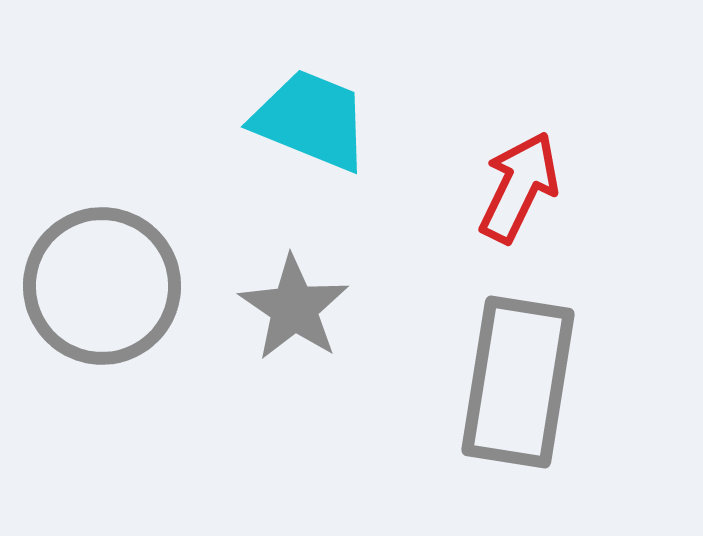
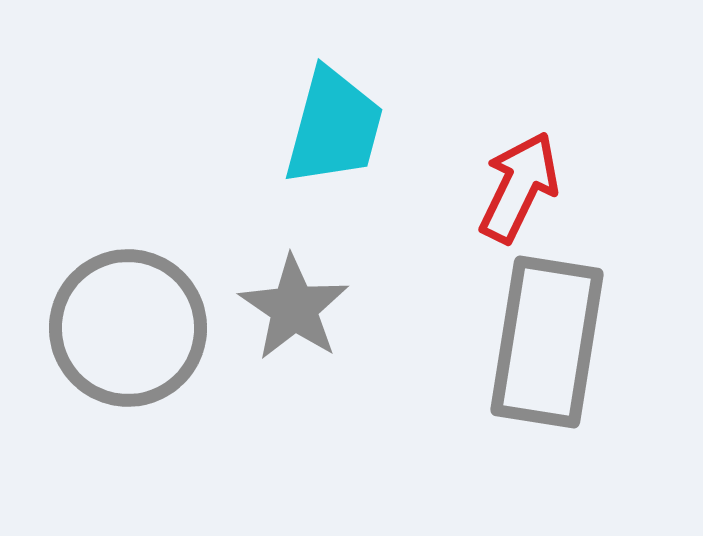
cyan trapezoid: moved 23 px right, 7 px down; rotated 83 degrees clockwise
gray circle: moved 26 px right, 42 px down
gray rectangle: moved 29 px right, 40 px up
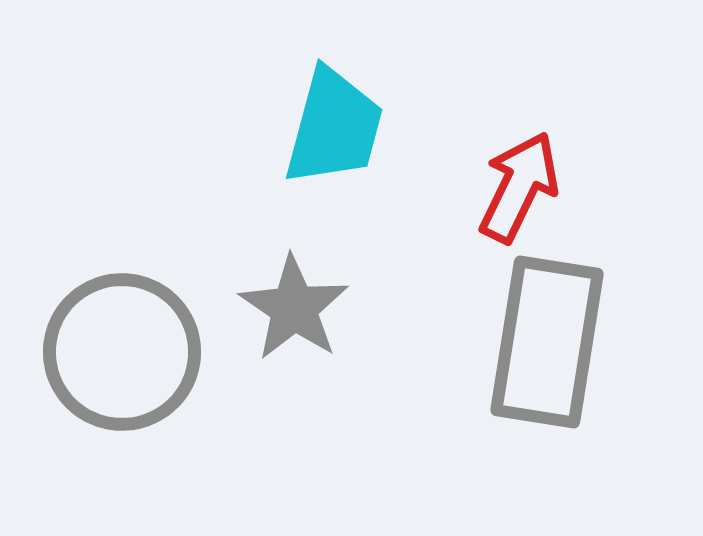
gray circle: moved 6 px left, 24 px down
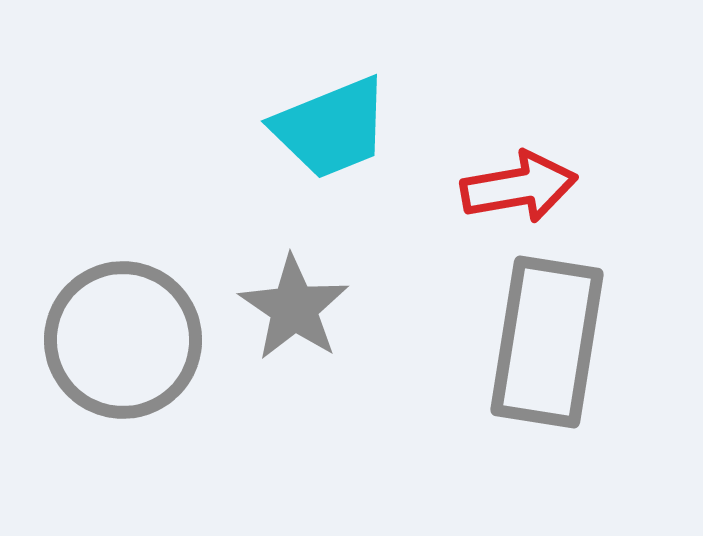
cyan trapezoid: moved 3 px left, 1 px down; rotated 53 degrees clockwise
red arrow: rotated 54 degrees clockwise
gray circle: moved 1 px right, 12 px up
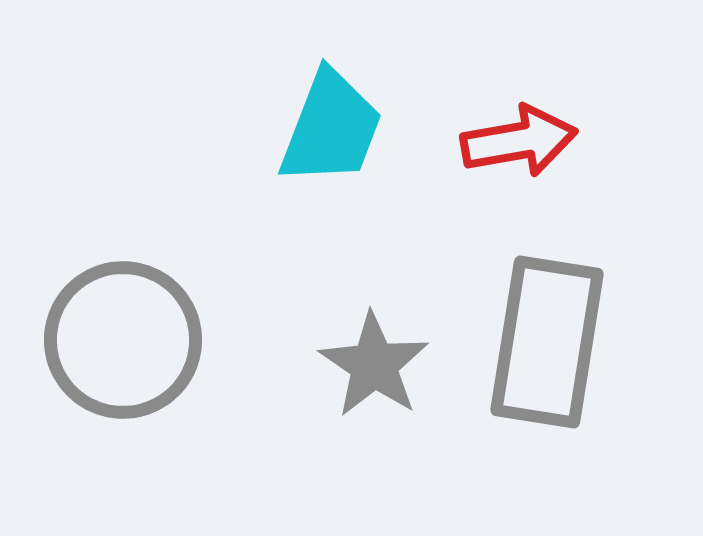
cyan trapezoid: rotated 47 degrees counterclockwise
red arrow: moved 46 px up
gray star: moved 80 px right, 57 px down
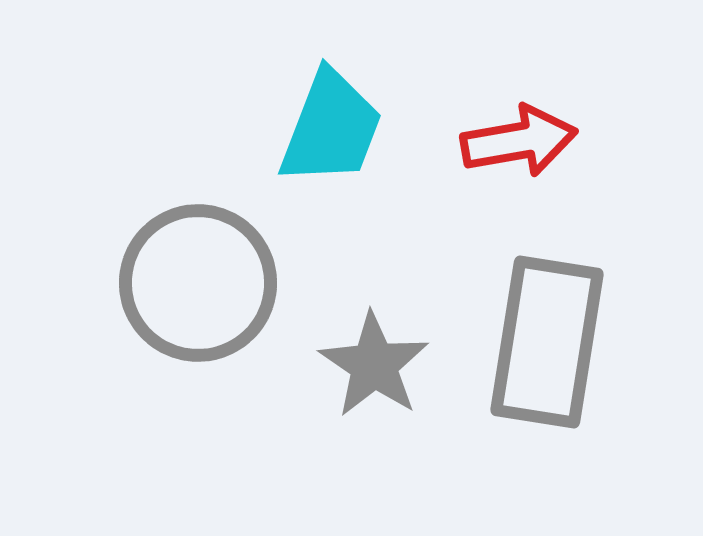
gray circle: moved 75 px right, 57 px up
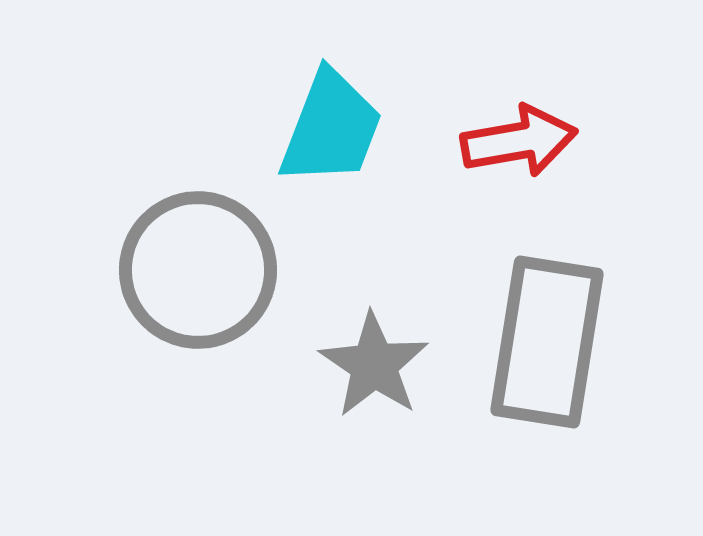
gray circle: moved 13 px up
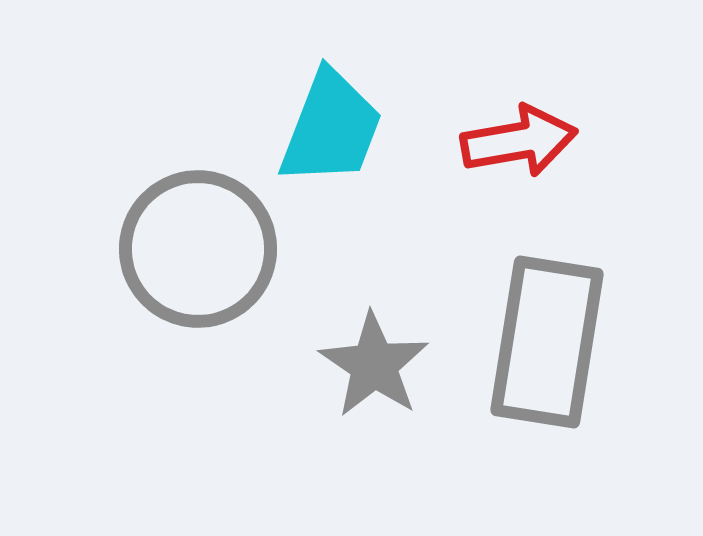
gray circle: moved 21 px up
